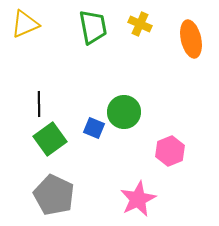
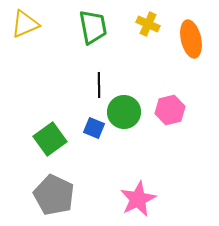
yellow cross: moved 8 px right
black line: moved 60 px right, 19 px up
pink hexagon: moved 41 px up; rotated 8 degrees clockwise
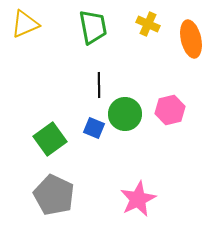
green circle: moved 1 px right, 2 px down
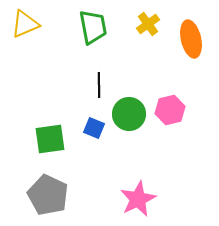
yellow cross: rotated 30 degrees clockwise
green circle: moved 4 px right
green square: rotated 28 degrees clockwise
gray pentagon: moved 6 px left
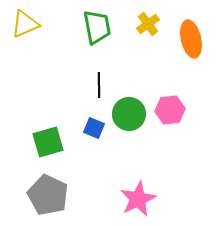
green trapezoid: moved 4 px right
pink hexagon: rotated 8 degrees clockwise
green square: moved 2 px left, 3 px down; rotated 8 degrees counterclockwise
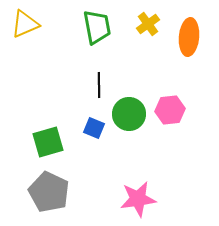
orange ellipse: moved 2 px left, 2 px up; rotated 18 degrees clockwise
gray pentagon: moved 1 px right, 3 px up
pink star: rotated 18 degrees clockwise
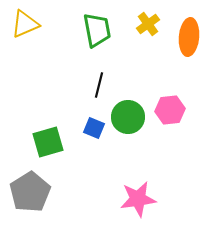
green trapezoid: moved 3 px down
black line: rotated 15 degrees clockwise
green circle: moved 1 px left, 3 px down
gray pentagon: moved 19 px left; rotated 15 degrees clockwise
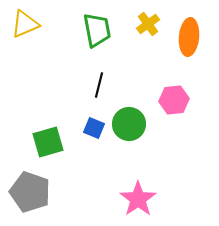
pink hexagon: moved 4 px right, 10 px up
green circle: moved 1 px right, 7 px down
gray pentagon: rotated 21 degrees counterclockwise
pink star: rotated 27 degrees counterclockwise
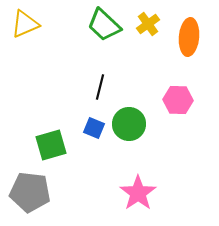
green trapezoid: moved 7 px right, 5 px up; rotated 144 degrees clockwise
black line: moved 1 px right, 2 px down
pink hexagon: moved 4 px right; rotated 8 degrees clockwise
green square: moved 3 px right, 3 px down
gray pentagon: rotated 12 degrees counterclockwise
pink star: moved 6 px up
